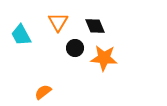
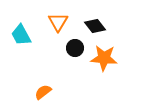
black diamond: rotated 15 degrees counterclockwise
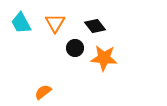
orange triangle: moved 3 px left, 1 px down
cyan trapezoid: moved 12 px up
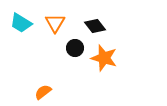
cyan trapezoid: rotated 30 degrees counterclockwise
orange star: rotated 12 degrees clockwise
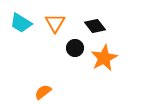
orange star: rotated 28 degrees clockwise
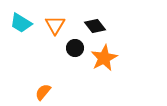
orange triangle: moved 2 px down
orange semicircle: rotated 12 degrees counterclockwise
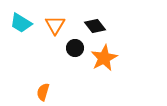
orange semicircle: rotated 24 degrees counterclockwise
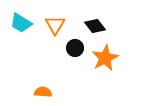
orange star: moved 1 px right
orange semicircle: rotated 78 degrees clockwise
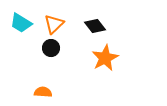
orange triangle: moved 1 px left, 1 px up; rotated 15 degrees clockwise
black circle: moved 24 px left
